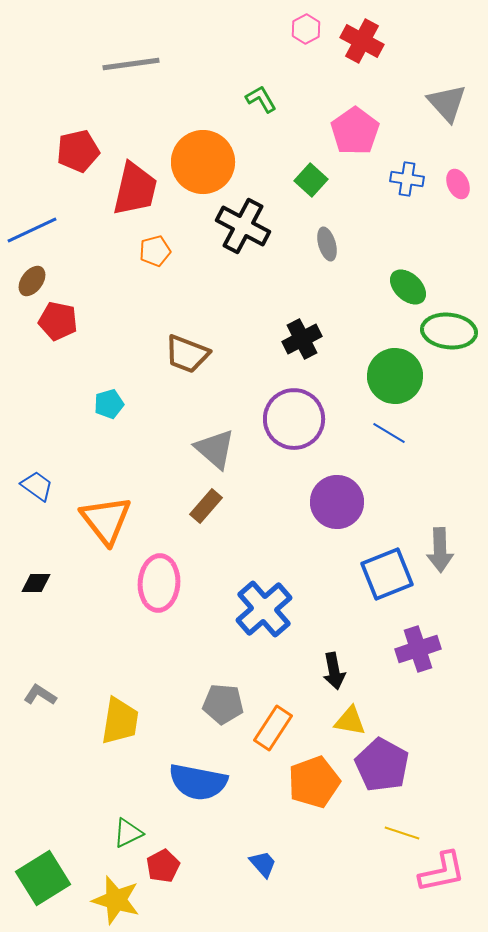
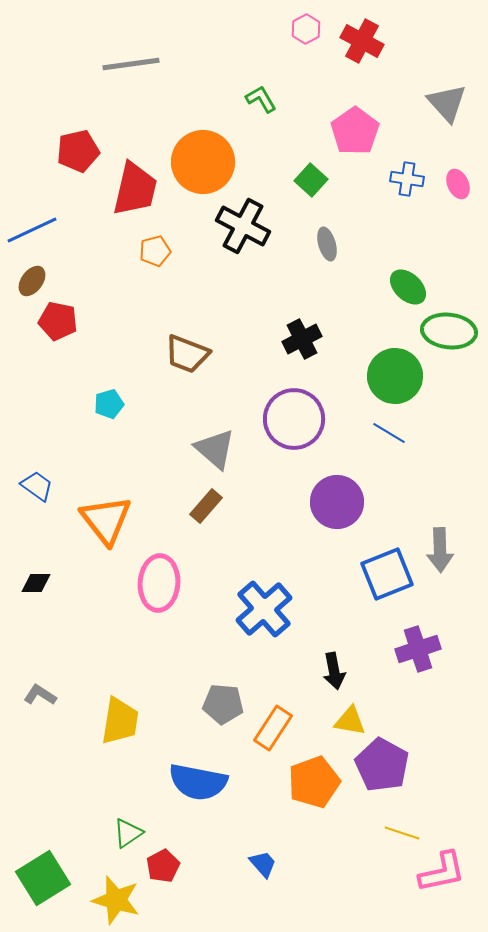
green triangle at (128, 833): rotated 8 degrees counterclockwise
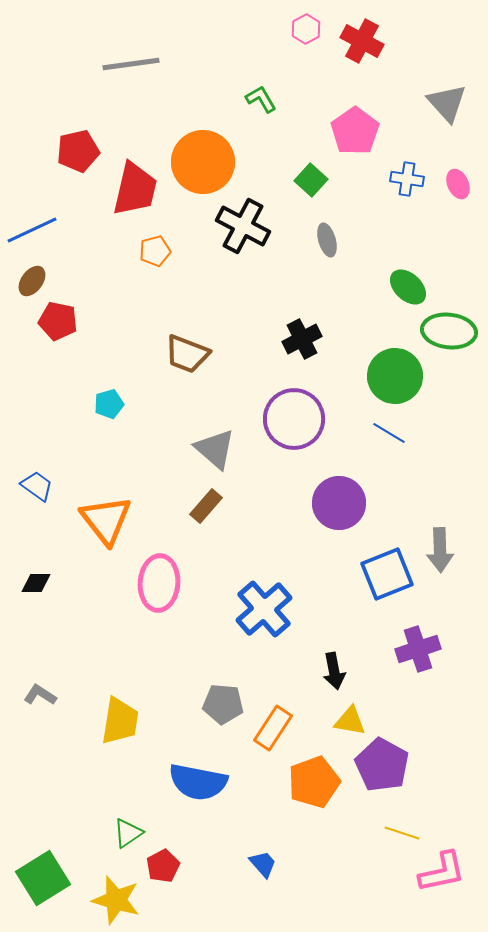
gray ellipse at (327, 244): moved 4 px up
purple circle at (337, 502): moved 2 px right, 1 px down
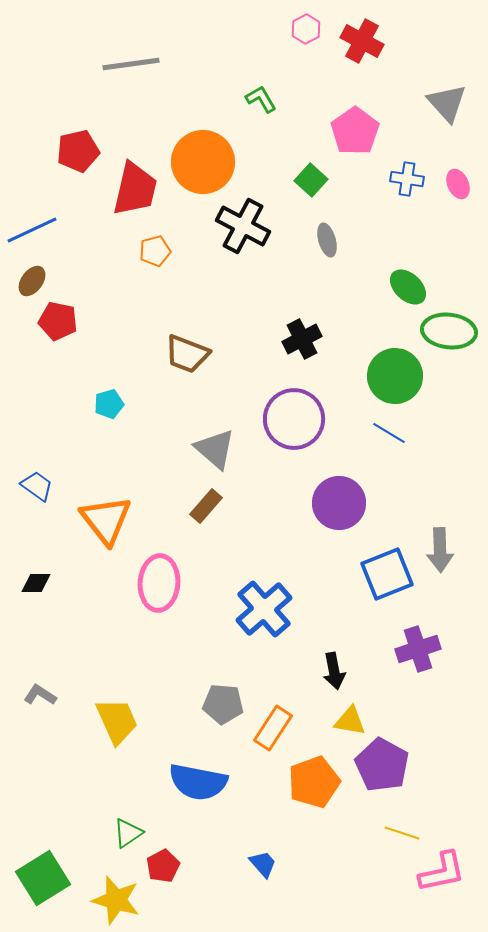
yellow trapezoid at (120, 721): moved 3 px left; rotated 33 degrees counterclockwise
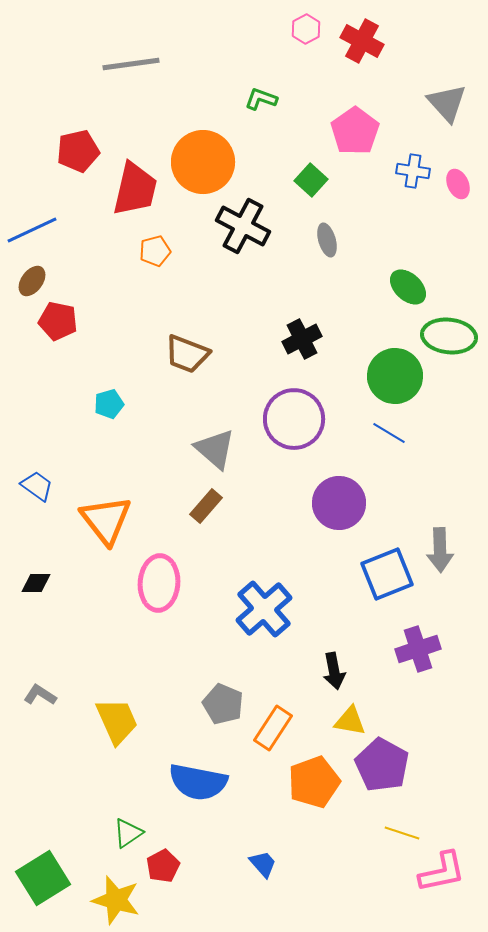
green L-shape at (261, 99): rotated 40 degrees counterclockwise
blue cross at (407, 179): moved 6 px right, 8 px up
green ellipse at (449, 331): moved 5 px down
gray pentagon at (223, 704): rotated 18 degrees clockwise
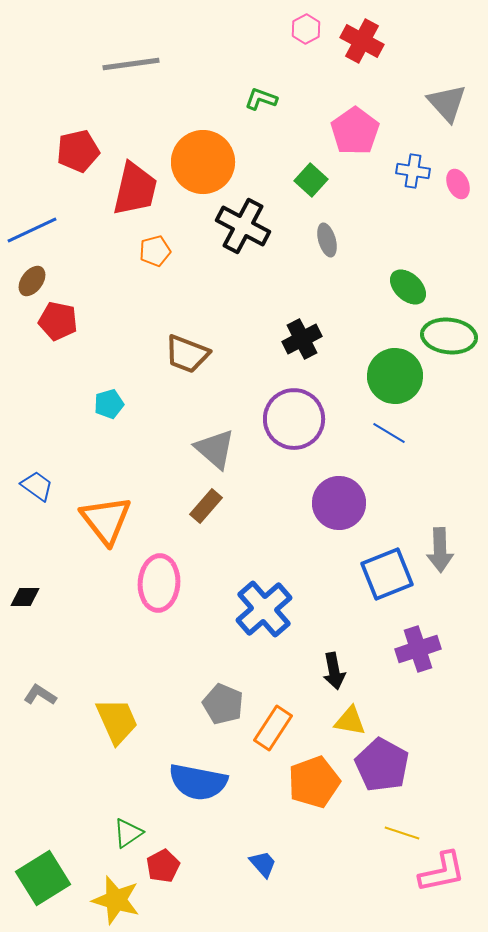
black diamond at (36, 583): moved 11 px left, 14 px down
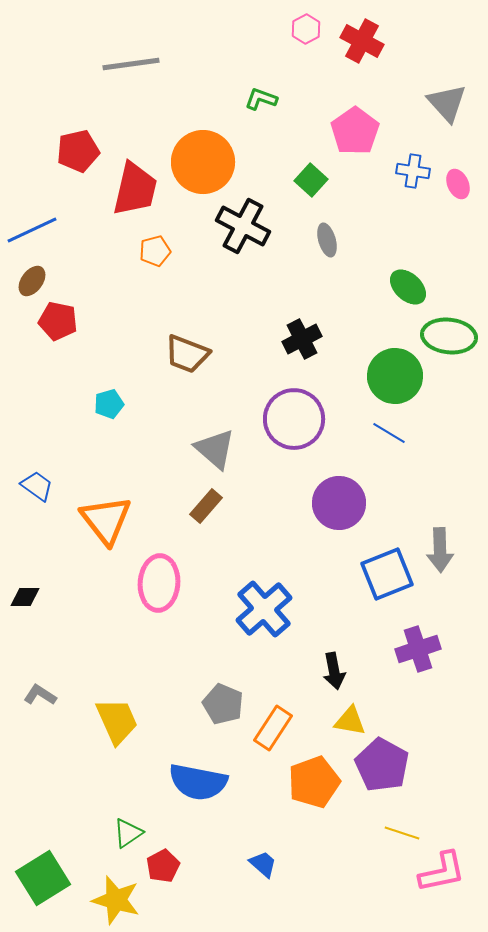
blue trapezoid at (263, 864): rotated 8 degrees counterclockwise
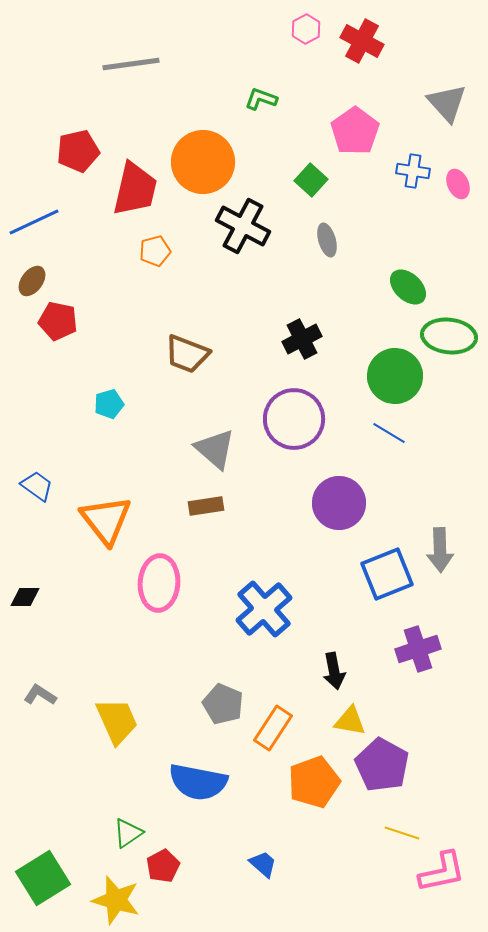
blue line at (32, 230): moved 2 px right, 8 px up
brown rectangle at (206, 506): rotated 40 degrees clockwise
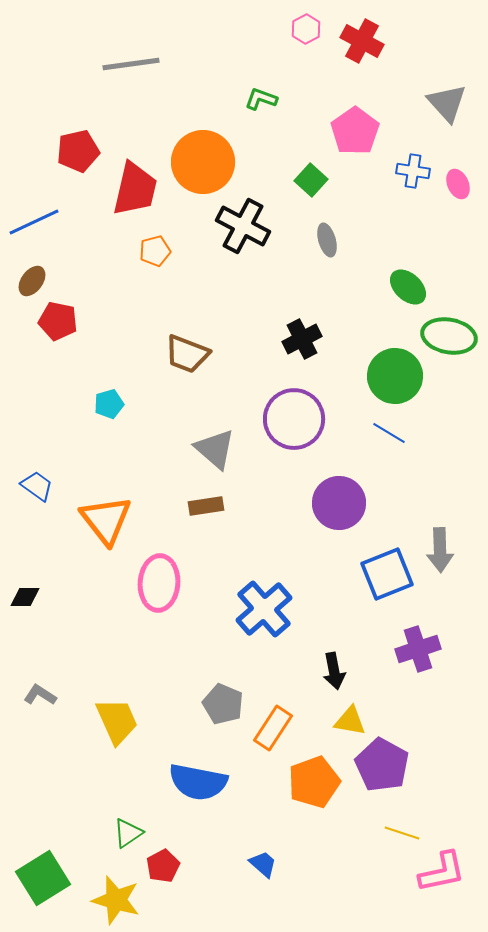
green ellipse at (449, 336): rotated 4 degrees clockwise
